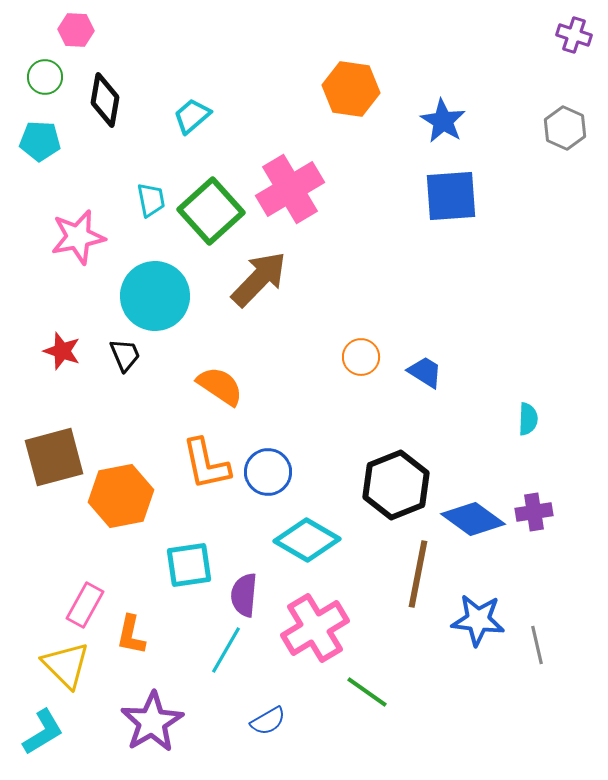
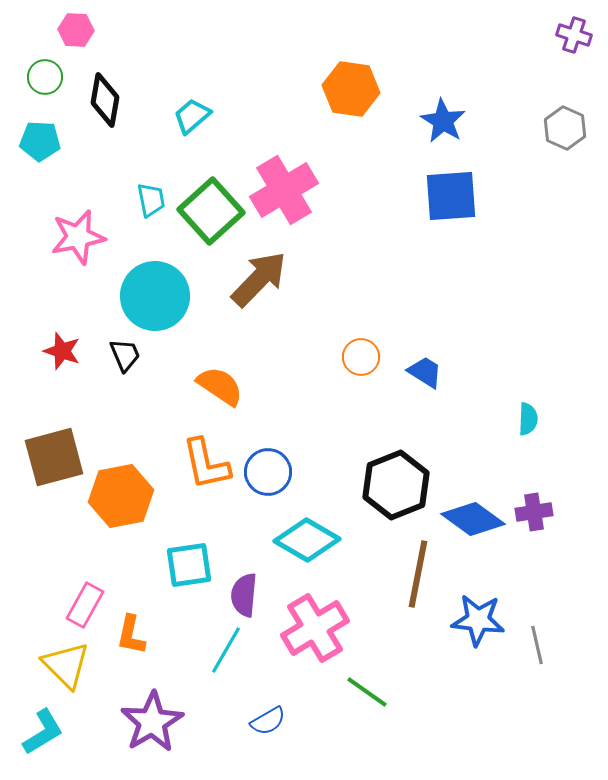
pink cross at (290, 189): moved 6 px left, 1 px down
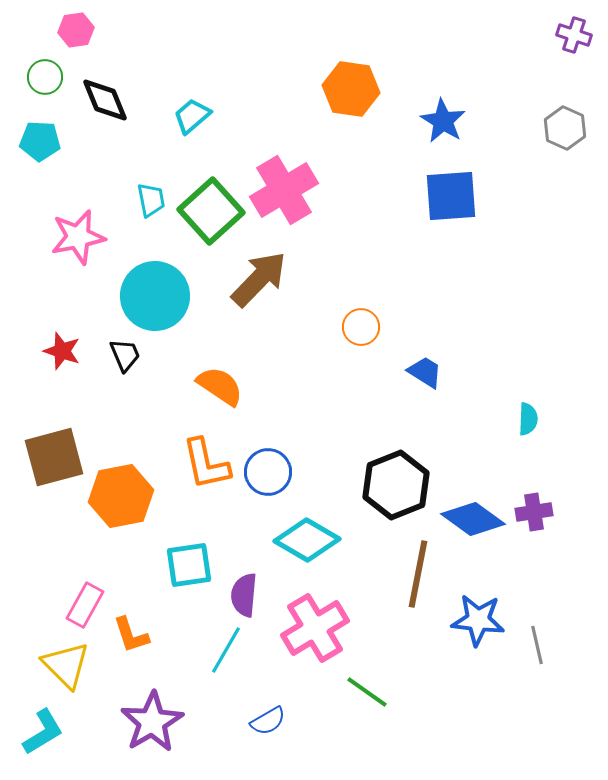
pink hexagon at (76, 30): rotated 12 degrees counterclockwise
black diamond at (105, 100): rotated 32 degrees counterclockwise
orange circle at (361, 357): moved 30 px up
orange L-shape at (131, 635): rotated 30 degrees counterclockwise
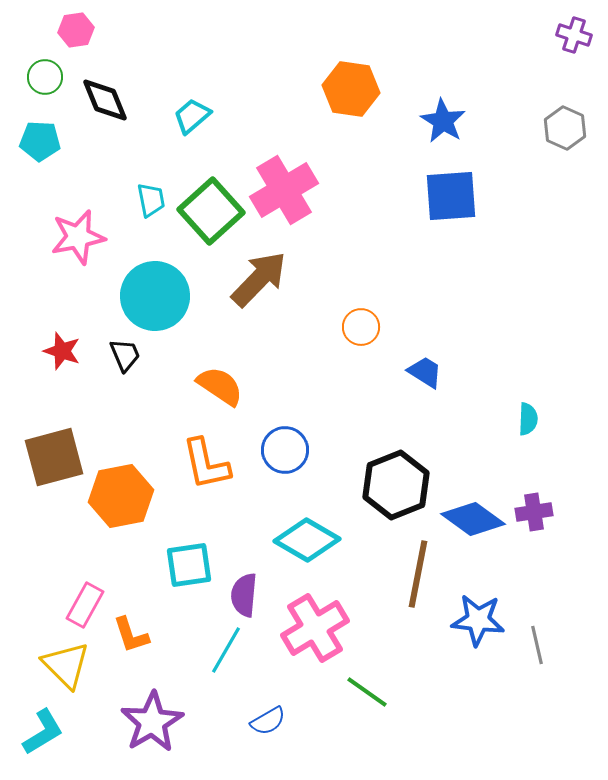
blue circle at (268, 472): moved 17 px right, 22 px up
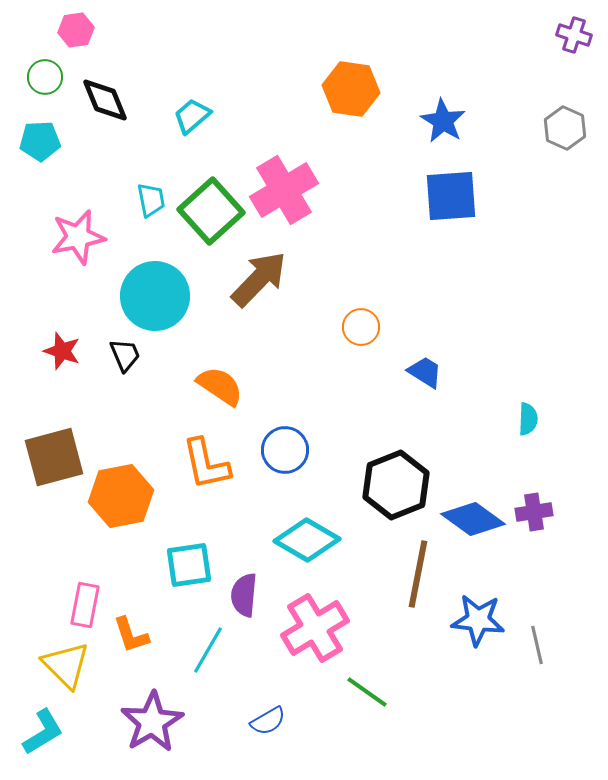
cyan pentagon at (40, 141): rotated 6 degrees counterclockwise
pink rectangle at (85, 605): rotated 18 degrees counterclockwise
cyan line at (226, 650): moved 18 px left
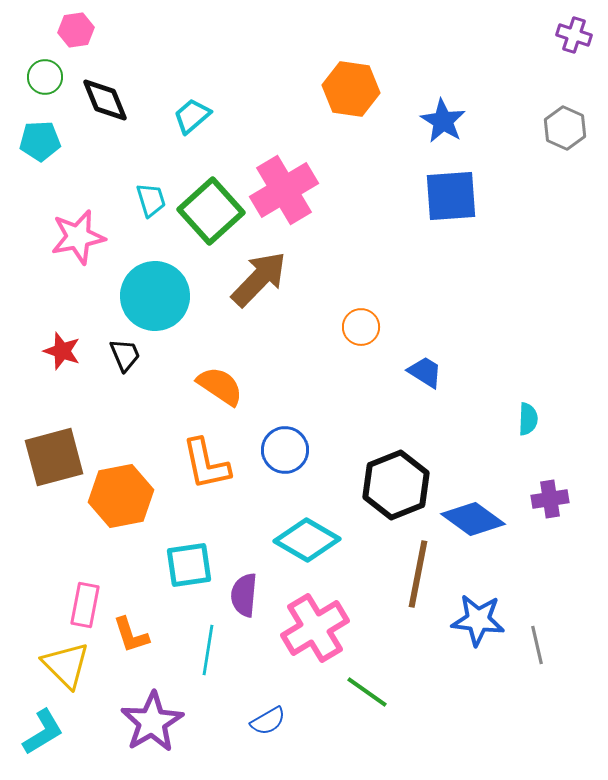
cyan trapezoid at (151, 200): rotated 6 degrees counterclockwise
purple cross at (534, 512): moved 16 px right, 13 px up
cyan line at (208, 650): rotated 21 degrees counterclockwise
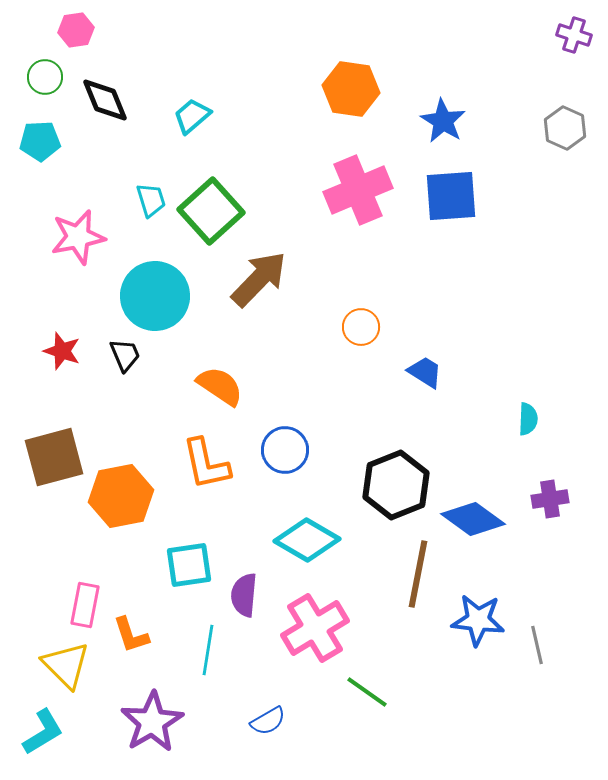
pink cross at (284, 190): moved 74 px right; rotated 8 degrees clockwise
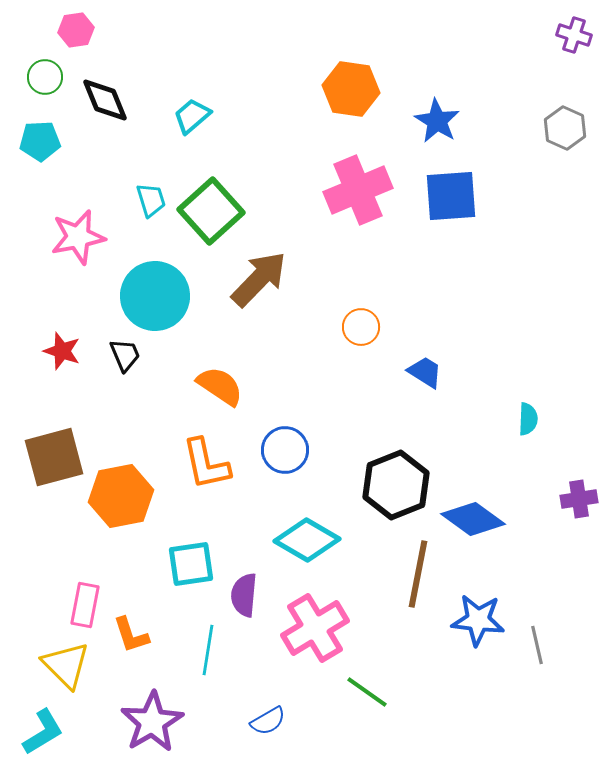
blue star at (443, 121): moved 6 px left
purple cross at (550, 499): moved 29 px right
cyan square at (189, 565): moved 2 px right, 1 px up
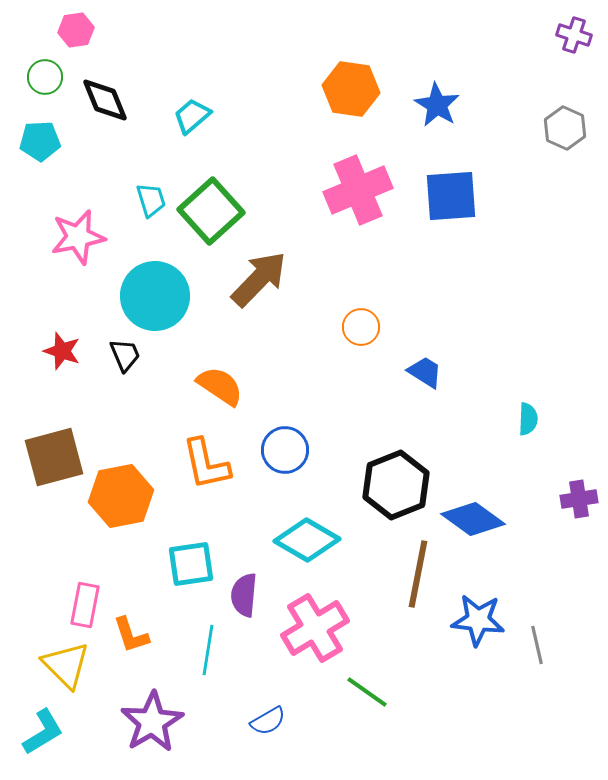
blue star at (437, 121): moved 16 px up
